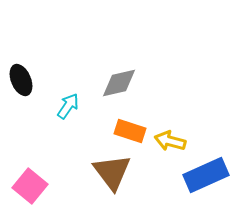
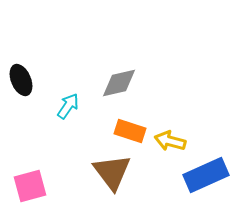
pink square: rotated 36 degrees clockwise
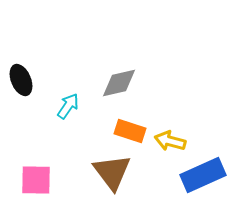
blue rectangle: moved 3 px left
pink square: moved 6 px right, 6 px up; rotated 16 degrees clockwise
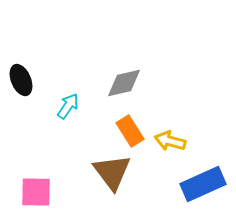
gray diamond: moved 5 px right
orange rectangle: rotated 40 degrees clockwise
blue rectangle: moved 9 px down
pink square: moved 12 px down
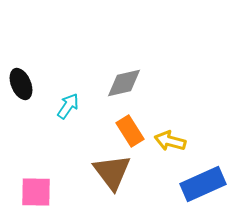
black ellipse: moved 4 px down
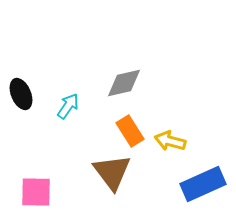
black ellipse: moved 10 px down
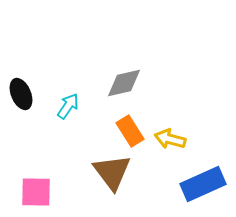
yellow arrow: moved 2 px up
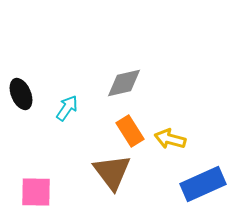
cyan arrow: moved 1 px left, 2 px down
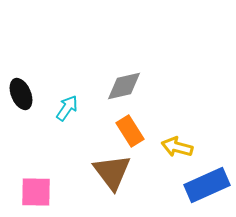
gray diamond: moved 3 px down
yellow arrow: moved 7 px right, 8 px down
blue rectangle: moved 4 px right, 1 px down
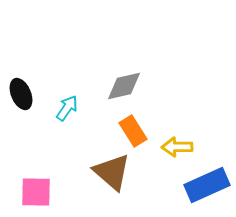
orange rectangle: moved 3 px right
yellow arrow: rotated 16 degrees counterclockwise
brown triangle: rotated 12 degrees counterclockwise
